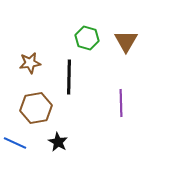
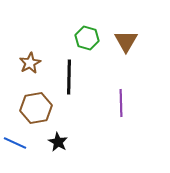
brown star: rotated 20 degrees counterclockwise
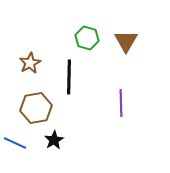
black star: moved 4 px left, 2 px up; rotated 12 degrees clockwise
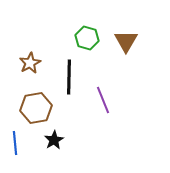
purple line: moved 18 px left, 3 px up; rotated 20 degrees counterclockwise
blue line: rotated 60 degrees clockwise
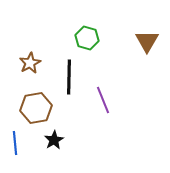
brown triangle: moved 21 px right
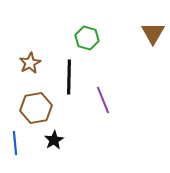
brown triangle: moved 6 px right, 8 px up
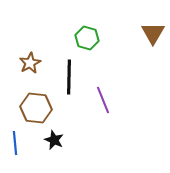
brown hexagon: rotated 16 degrees clockwise
black star: rotated 18 degrees counterclockwise
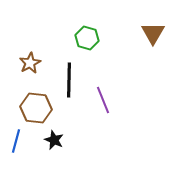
black line: moved 3 px down
blue line: moved 1 px right, 2 px up; rotated 20 degrees clockwise
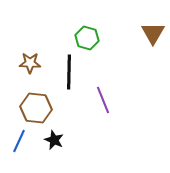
brown star: rotated 30 degrees clockwise
black line: moved 8 px up
blue line: moved 3 px right; rotated 10 degrees clockwise
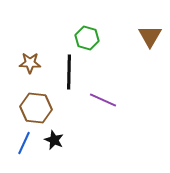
brown triangle: moved 3 px left, 3 px down
purple line: rotated 44 degrees counterclockwise
blue line: moved 5 px right, 2 px down
